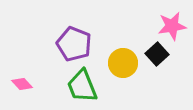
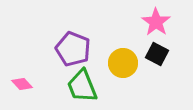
pink star: moved 16 px left, 4 px up; rotated 28 degrees counterclockwise
purple pentagon: moved 1 px left, 5 px down
black square: rotated 20 degrees counterclockwise
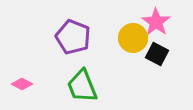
purple pentagon: moved 12 px up
yellow circle: moved 10 px right, 25 px up
pink diamond: rotated 20 degrees counterclockwise
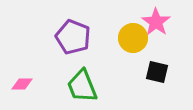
black square: moved 18 px down; rotated 15 degrees counterclockwise
pink diamond: rotated 25 degrees counterclockwise
